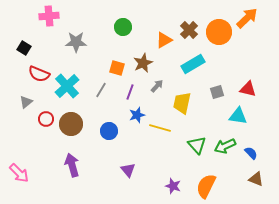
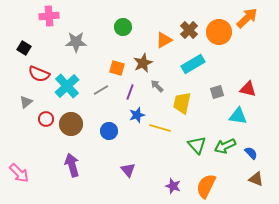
gray arrow: rotated 88 degrees counterclockwise
gray line: rotated 28 degrees clockwise
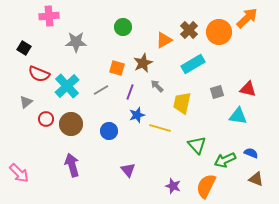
green arrow: moved 14 px down
blue semicircle: rotated 24 degrees counterclockwise
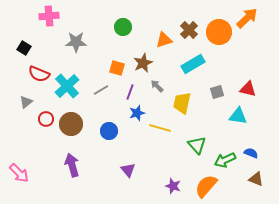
orange triangle: rotated 12 degrees clockwise
blue star: moved 2 px up
orange semicircle: rotated 15 degrees clockwise
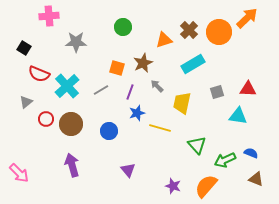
red triangle: rotated 12 degrees counterclockwise
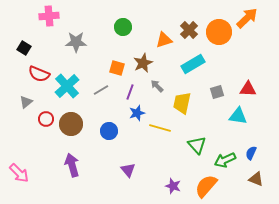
blue semicircle: rotated 88 degrees counterclockwise
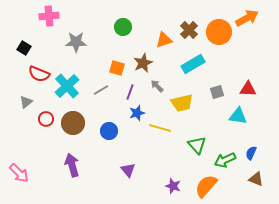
orange arrow: rotated 15 degrees clockwise
yellow trapezoid: rotated 115 degrees counterclockwise
brown circle: moved 2 px right, 1 px up
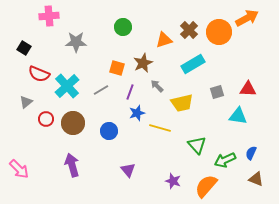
pink arrow: moved 4 px up
purple star: moved 5 px up
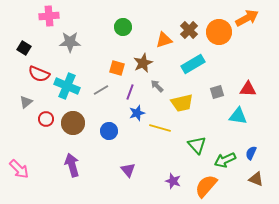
gray star: moved 6 px left
cyan cross: rotated 25 degrees counterclockwise
